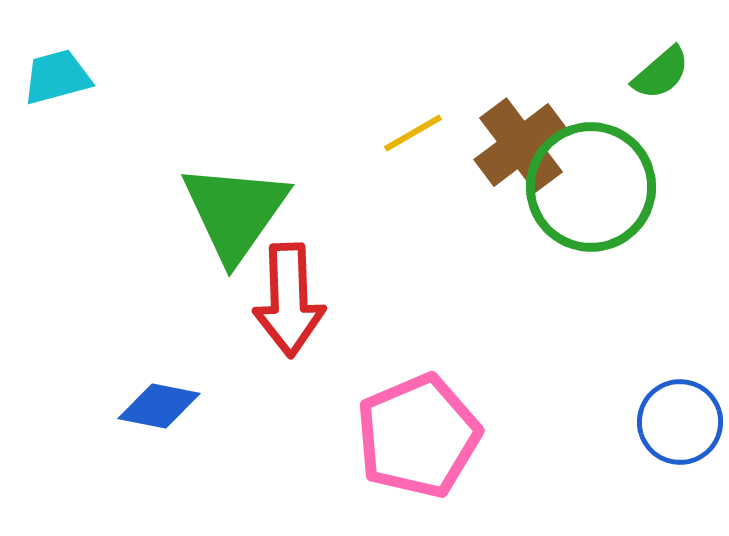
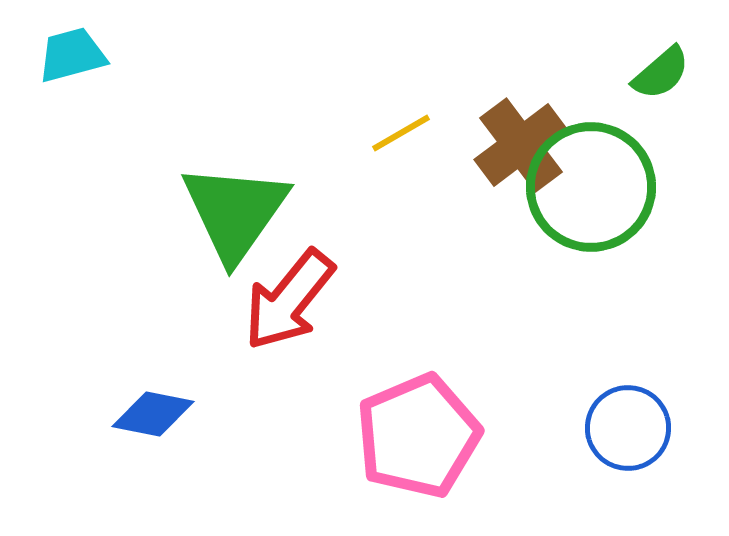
cyan trapezoid: moved 15 px right, 22 px up
yellow line: moved 12 px left
red arrow: rotated 41 degrees clockwise
blue diamond: moved 6 px left, 8 px down
blue circle: moved 52 px left, 6 px down
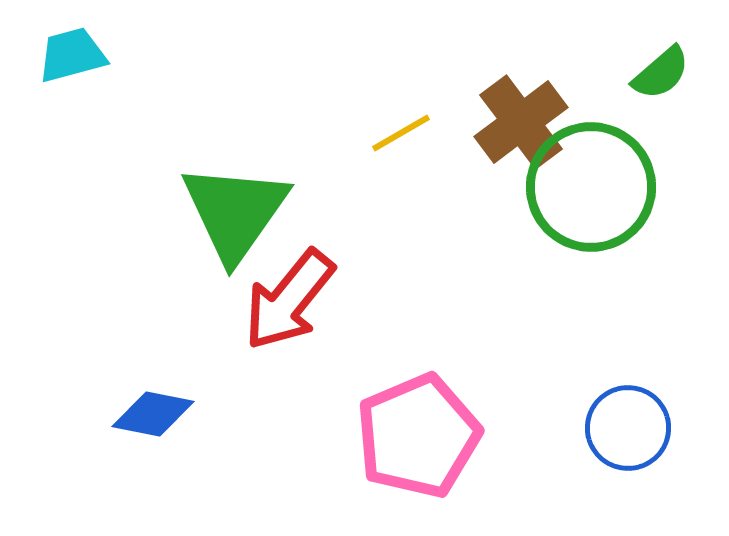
brown cross: moved 23 px up
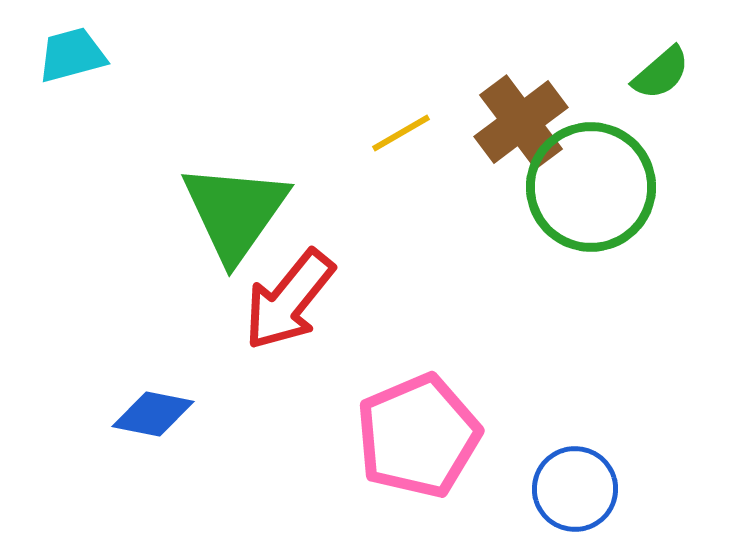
blue circle: moved 53 px left, 61 px down
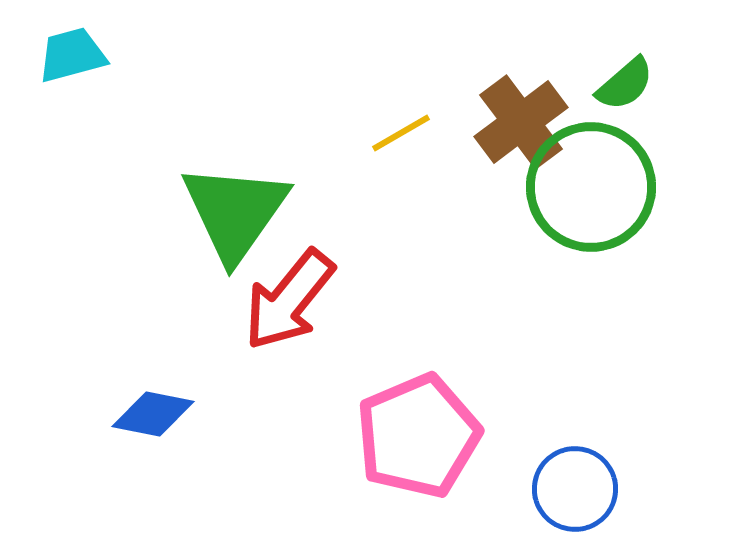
green semicircle: moved 36 px left, 11 px down
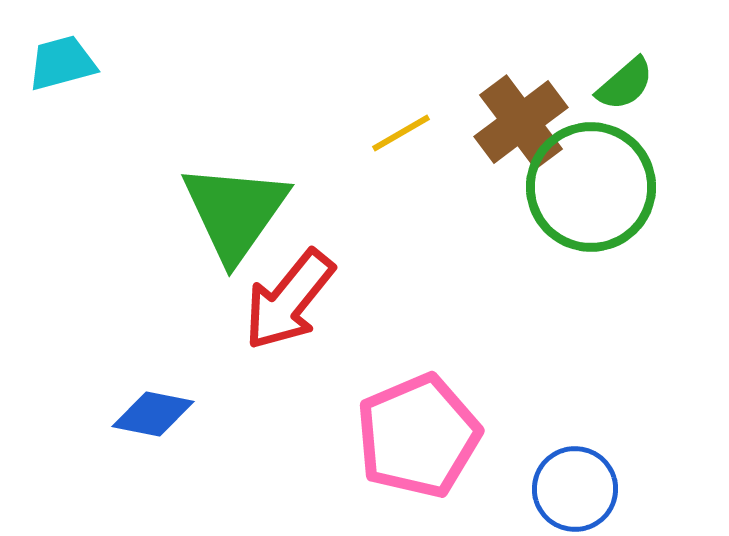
cyan trapezoid: moved 10 px left, 8 px down
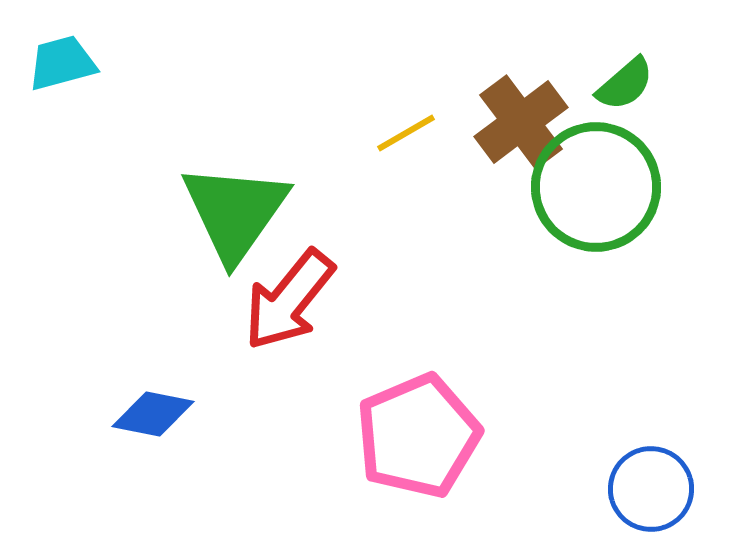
yellow line: moved 5 px right
green circle: moved 5 px right
blue circle: moved 76 px right
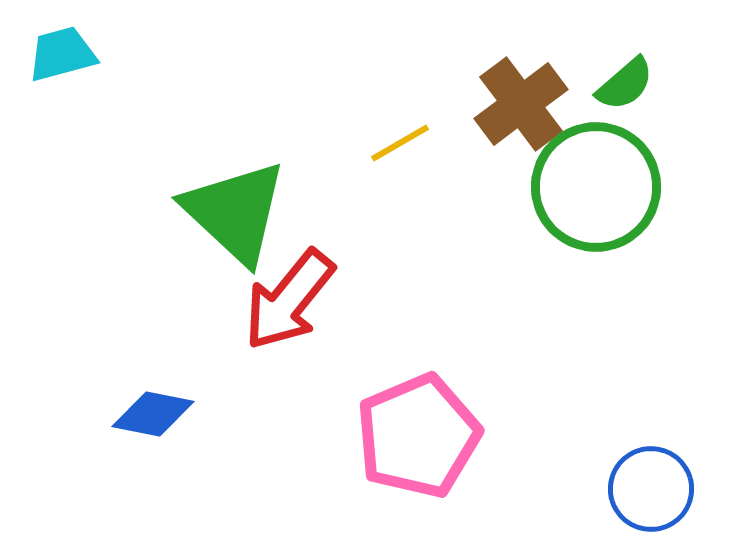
cyan trapezoid: moved 9 px up
brown cross: moved 18 px up
yellow line: moved 6 px left, 10 px down
green triangle: rotated 22 degrees counterclockwise
